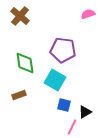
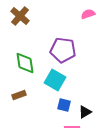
pink line: rotated 63 degrees clockwise
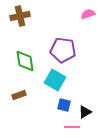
brown cross: rotated 36 degrees clockwise
green diamond: moved 2 px up
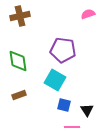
green diamond: moved 7 px left
black triangle: moved 2 px right, 2 px up; rotated 32 degrees counterclockwise
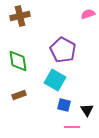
purple pentagon: rotated 20 degrees clockwise
